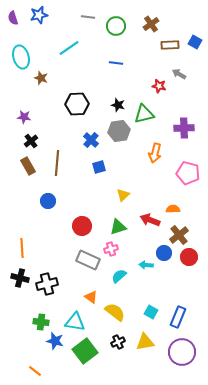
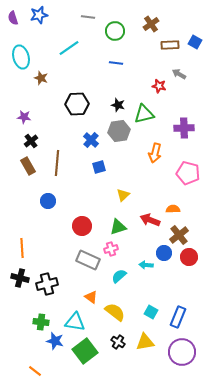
green circle at (116, 26): moved 1 px left, 5 px down
black cross at (118, 342): rotated 32 degrees counterclockwise
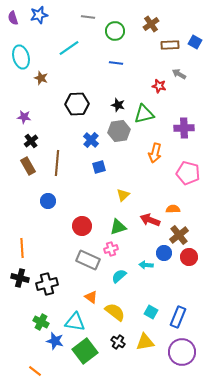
green cross at (41, 322): rotated 21 degrees clockwise
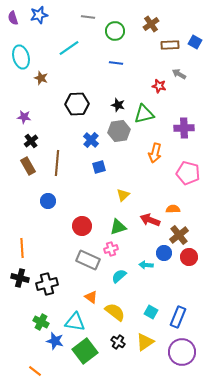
yellow triangle at (145, 342): rotated 24 degrees counterclockwise
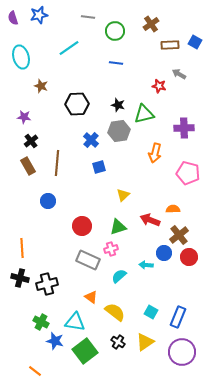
brown star at (41, 78): moved 8 px down
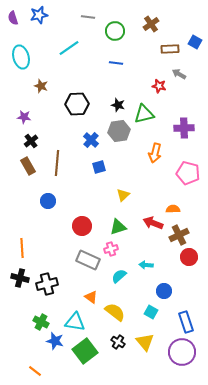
brown rectangle at (170, 45): moved 4 px down
red arrow at (150, 220): moved 3 px right, 3 px down
brown cross at (179, 235): rotated 12 degrees clockwise
blue circle at (164, 253): moved 38 px down
blue rectangle at (178, 317): moved 8 px right, 5 px down; rotated 40 degrees counterclockwise
yellow triangle at (145, 342): rotated 36 degrees counterclockwise
